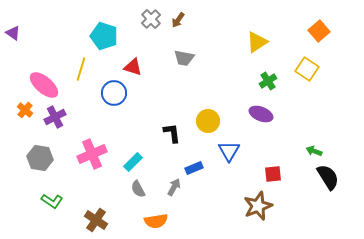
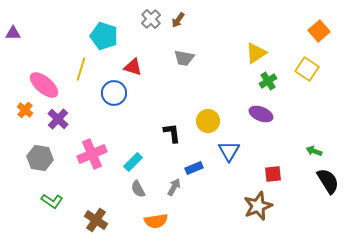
purple triangle: rotated 35 degrees counterclockwise
yellow triangle: moved 1 px left, 11 px down
purple cross: moved 3 px right, 2 px down; rotated 20 degrees counterclockwise
black semicircle: moved 4 px down
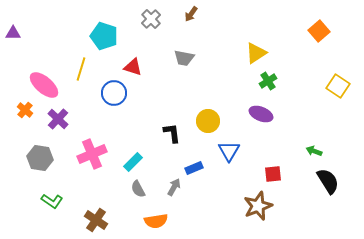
brown arrow: moved 13 px right, 6 px up
yellow square: moved 31 px right, 17 px down
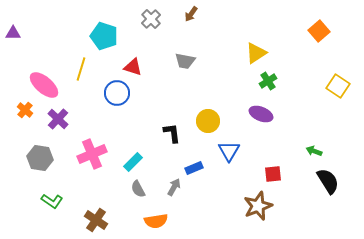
gray trapezoid: moved 1 px right, 3 px down
blue circle: moved 3 px right
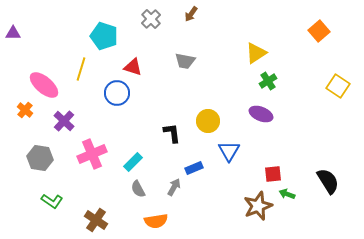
purple cross: moved 6 px right, 2 px down
green arrow: moved 27 px left, 43 px down
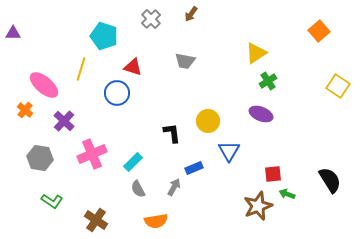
black semicircle: moved 2 px right, 1 px up
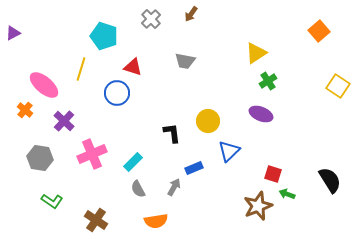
purple triangle: rotated 28 degrees counterclockwise
blue triangle: rotated 15 degrees clockwise
red square: rotated 24 degrees clockwise
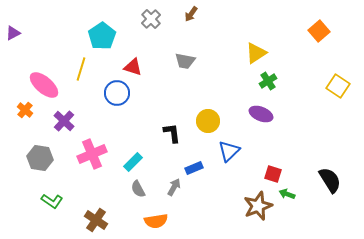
cyan pentagon: moved 2 px left; rotated 20 degrees clockwise
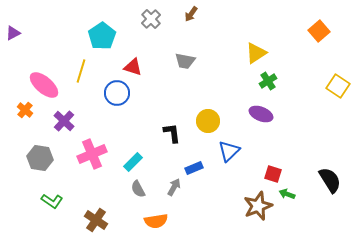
yellow line: moved 2 px down
